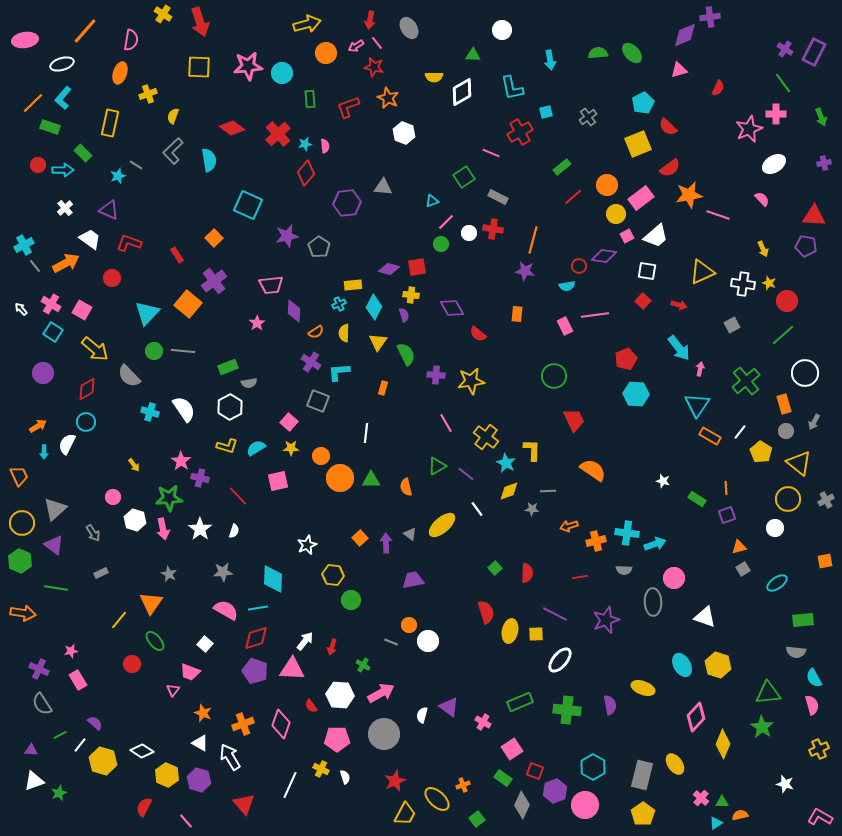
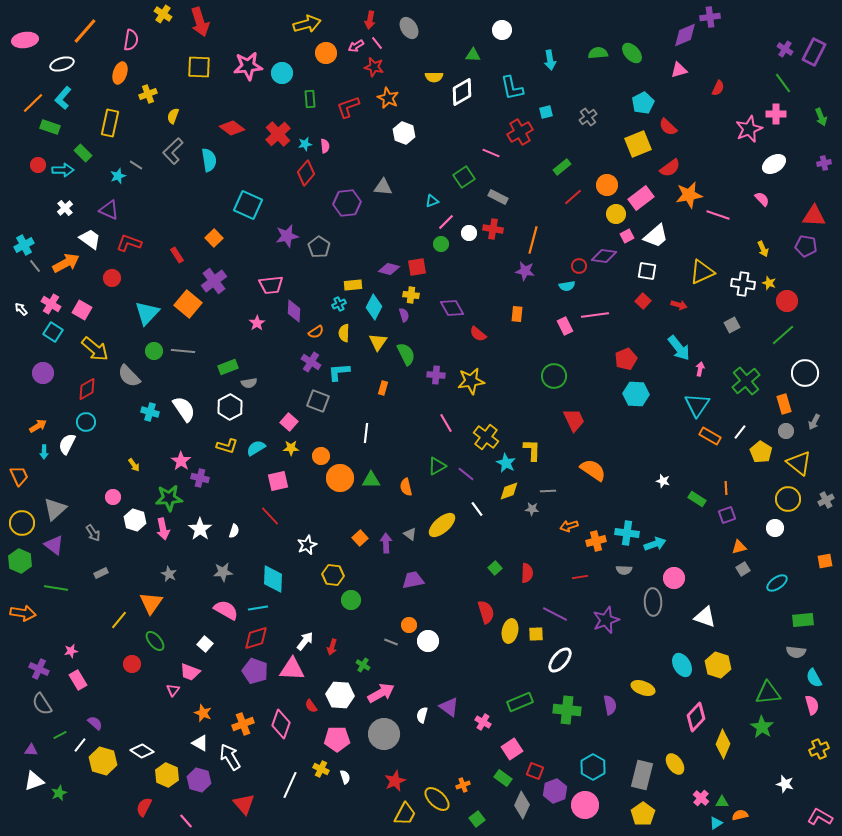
red line at (238, 496): moved 32 px right, 20 px down
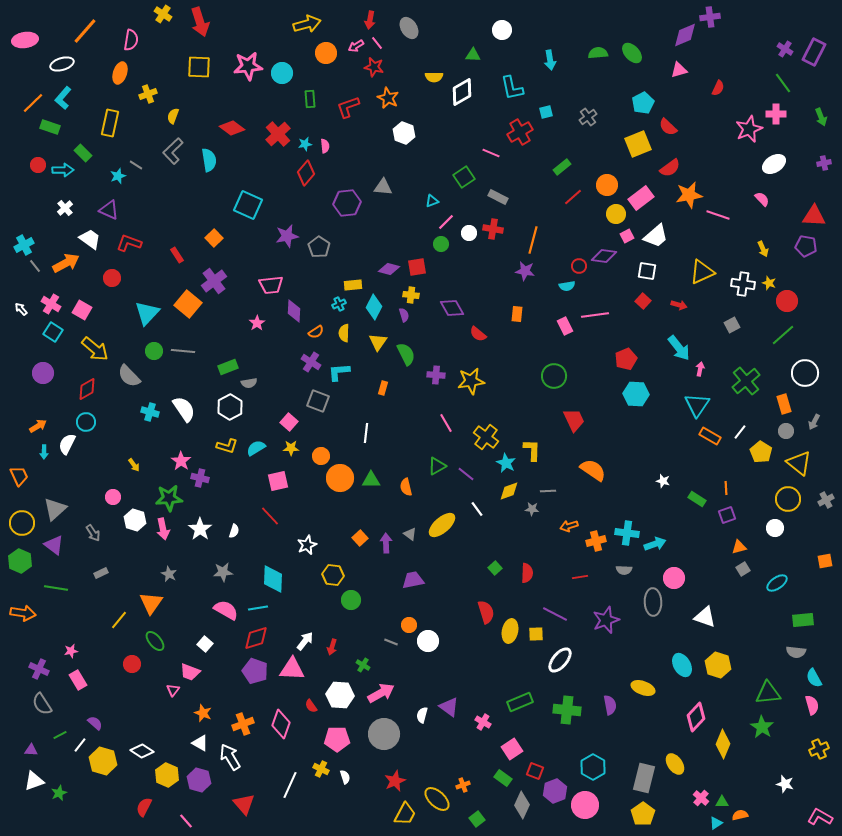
gray rectangle at (642, 775): moved 2 px right, 3 px down
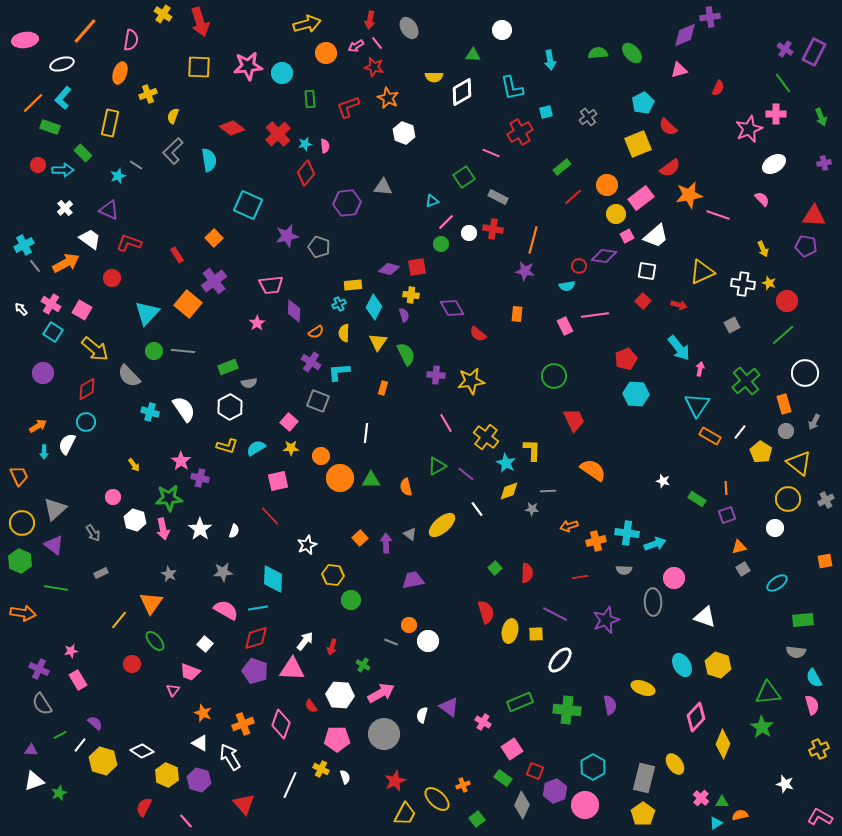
gray pentagon at (319, 247): rotated 15 degrees counterclockwise
